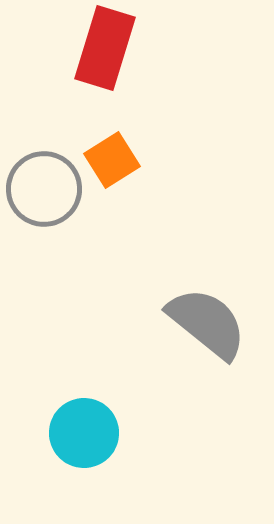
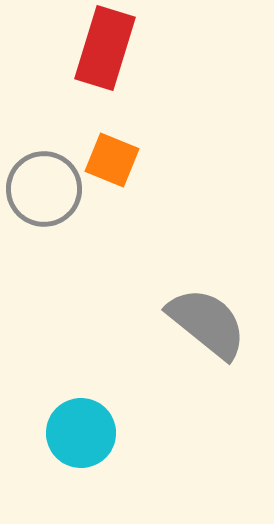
orange square: rotated 36 degrees counterclockwise
cyan circle: moved 3 px left
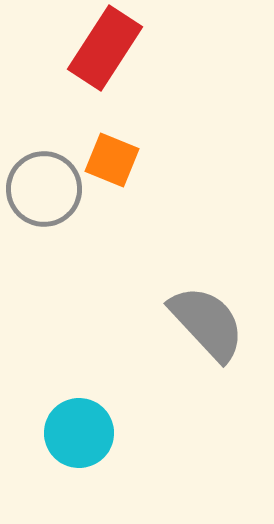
red rectangle: rotated 16 degrees clockwise
gray semicircle: rotated 8 degrees clockwise
cyan circle: moved 2 px left
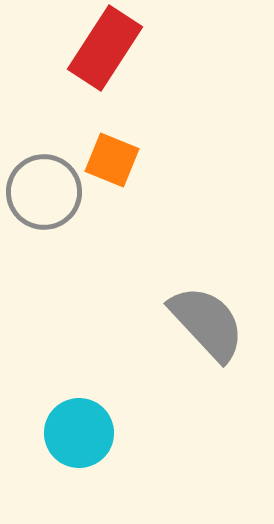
gray circle: moved 3 px down
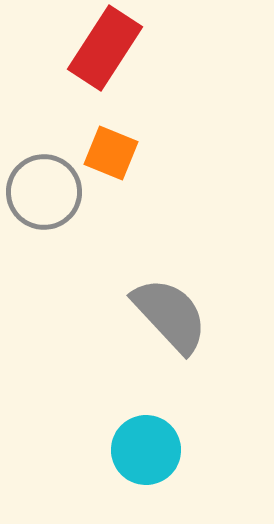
orange square: moved 1 px left, 7 px up
gray semicircle: moved 37 px left, 8 px up
cyan circle: moved 67 px right, 17 px down
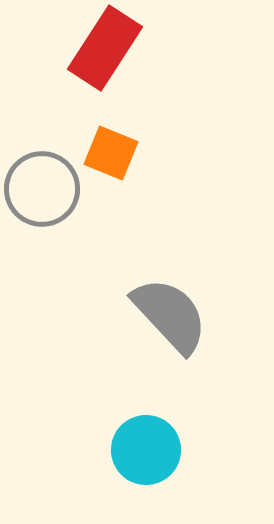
gray circle: moved 2 px left, 3 px up
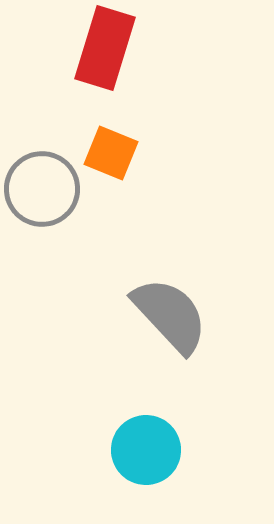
red rectangle: rotated 16 degrees counterclockwise
